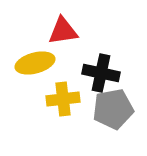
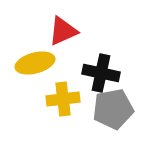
red triangle: rotated 16 degrees counterclockwise
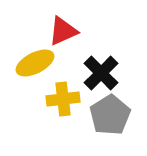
yellow ellipse: rotated 12 degrees counterclockwise
black cross: rotated 33 degrees clockwise
gray pentagon: moved 3 px left, 6 px down; rotated 21 degrees counterclockwise
